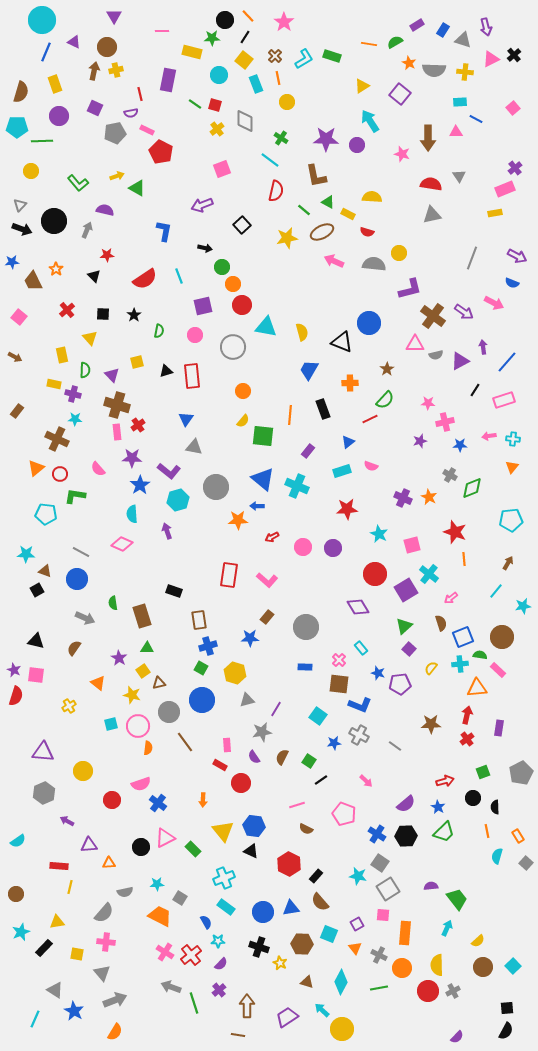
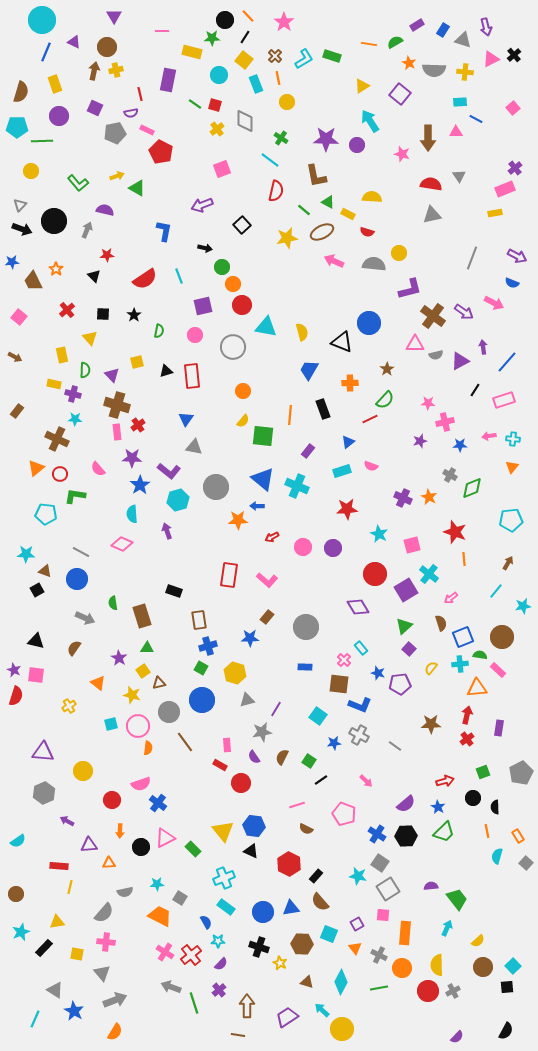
pink cross at (339, 660): moved 5 px right
orange arrow at (203, 800): moved 83 px left, 31 px down
black square at (507, 1008): moved 21 px up
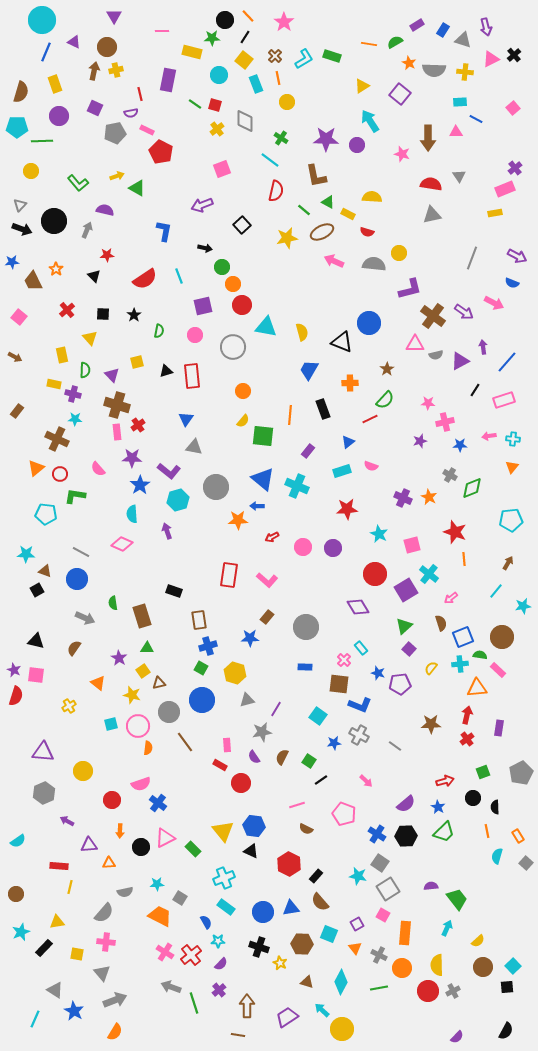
pink square at (383, 915): rotated 24 degrees clockwise
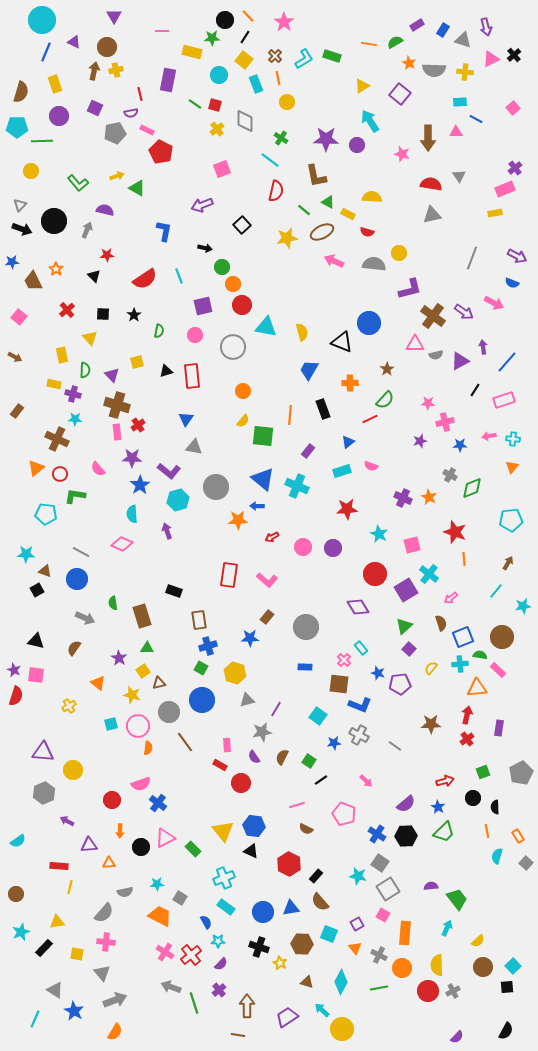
yellow circle at (83, 771): moved 10 px left, 1 px up
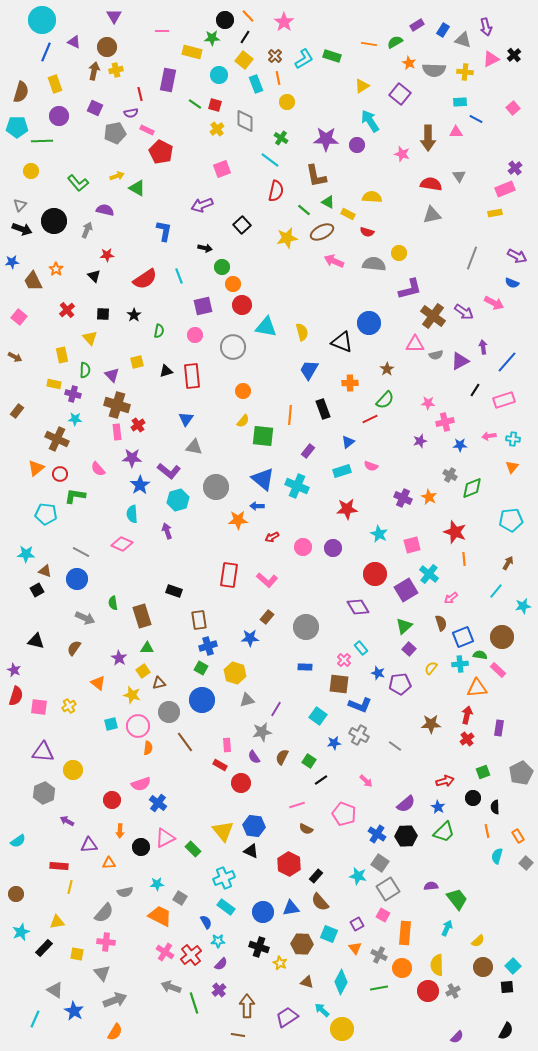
pink square at (36, 675): moved 3 px right, 32 px down
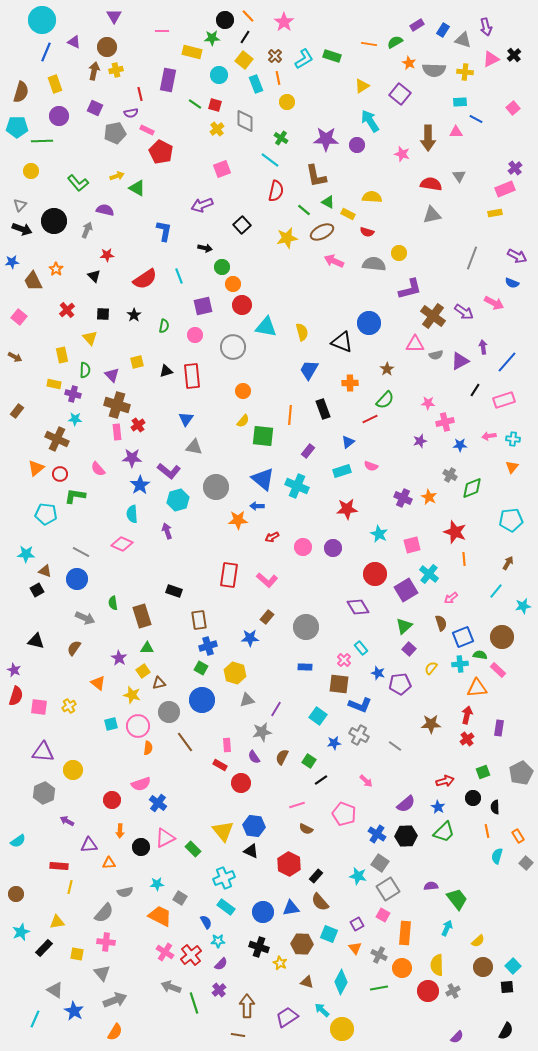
green semicircle at (159, 331): moved 5 px right, 5 px up
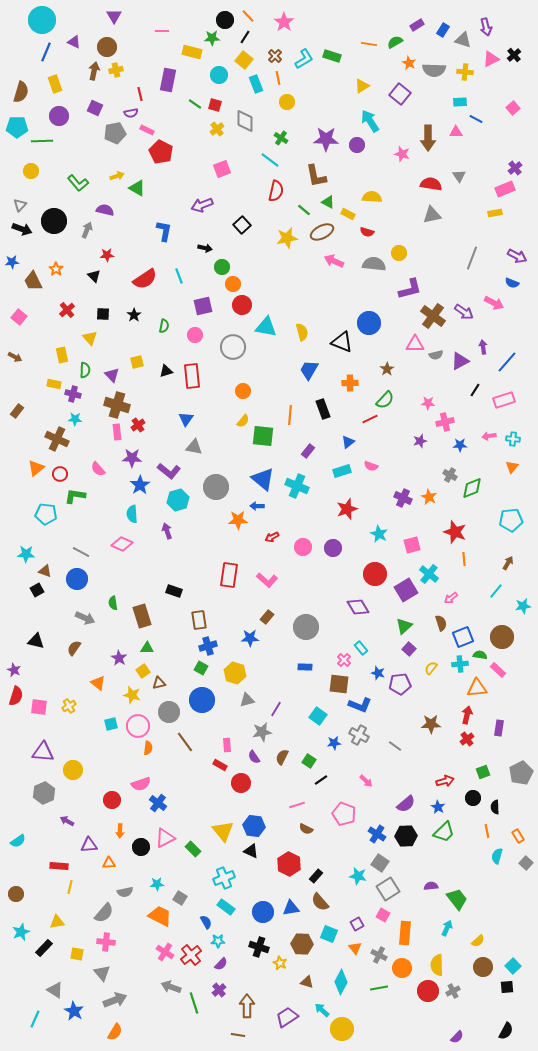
red star at (347, 509): rotated 15 degrees counterclockwise
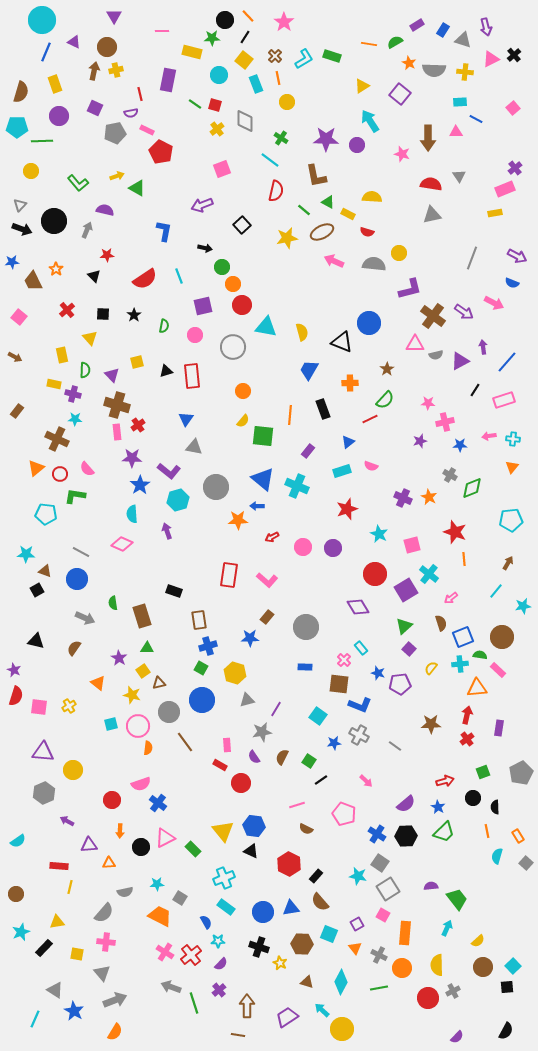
pink semicircle at (98, 469): moved 11 px left
red circle at (428, 991): moved 7 px down
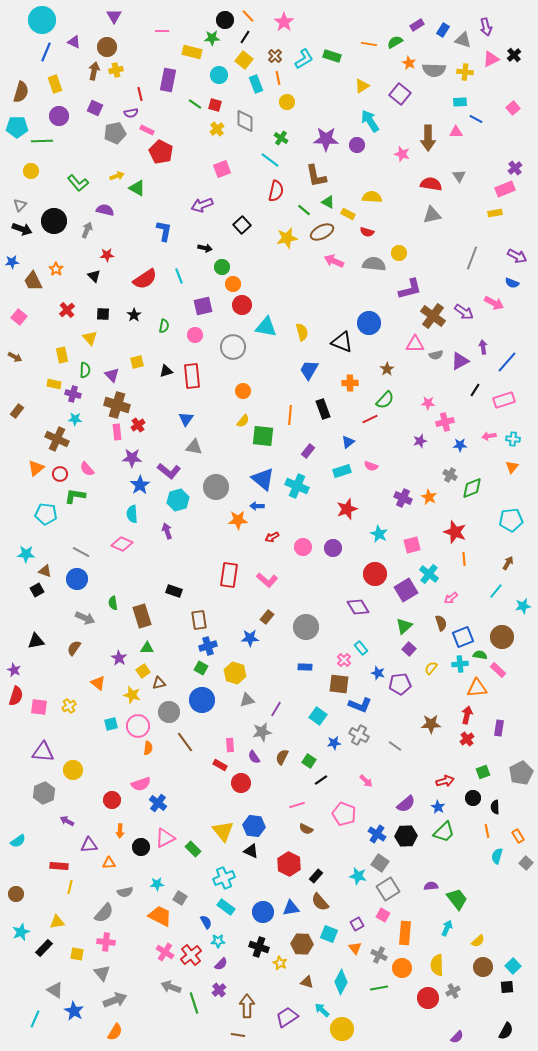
black triangle at (36, 641): rotated 24 degrees counterclockwise
pink rectangle at (227, 745): moved 3 px right
